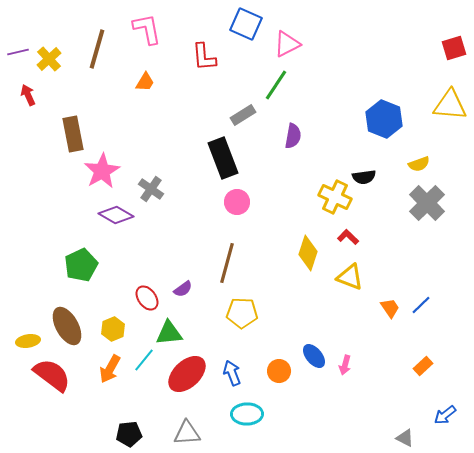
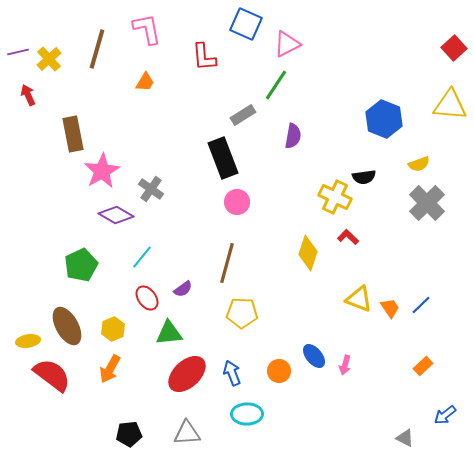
red square at (454, 48): rotated 25 degrees counterclockwise
yellow triangle at (350, 277): moved 9 px right, 22 px down
cyan line at (144, 360): moved 2 px left, 103 px up
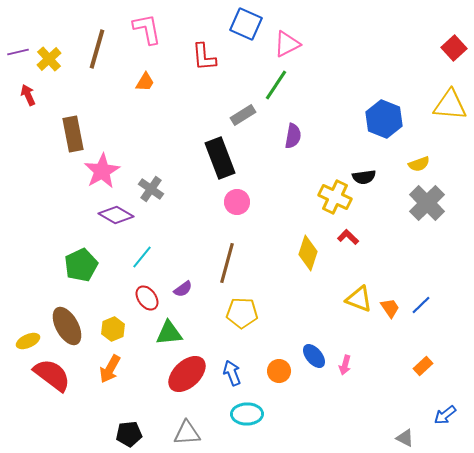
black rectangle at (223, 158): moved 3 px left
yellow ellipse at (28, 341): rotated 15 degrees counterclockwise
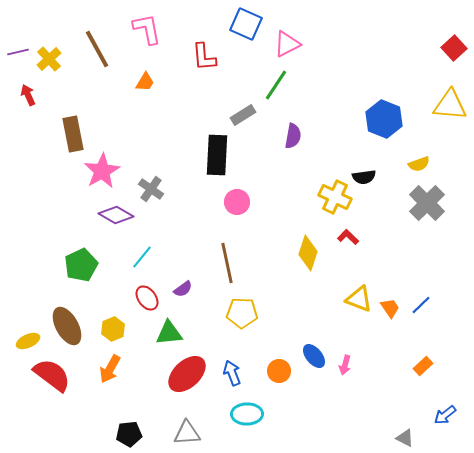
brown line at (97, 49): rotated 45 degrees counterclockwise
black rectangle at (220, 158): moved 3 px left, 3 px up; rotated 24 degrees clockwise
brown line at (227, 263): rotated 27 degrees counterclockwise
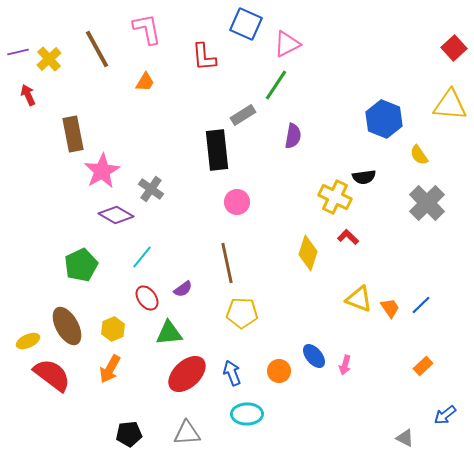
black rectangle at (217, 155): moved 5 px up; rotated 9 degrees counterclockwise
yellow semicircle at (419, 164): moved 9 px up; rotated 75 degrees clockwise
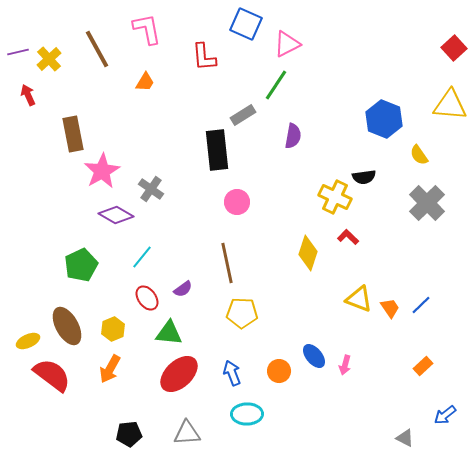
green triangle at (169, 333): rotated 12 degrees clockwise
red ellipse at (187, 374): moved 8 px left
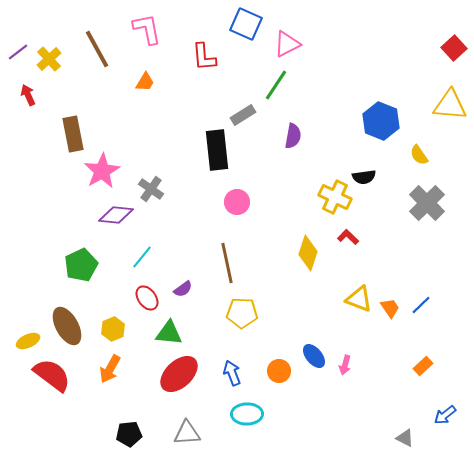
purple line at (18, 52): rotated 25 degrees counterclockwise
blue hexagon at (384, 119): moved 3 px left, 2 px down
purple diamond at (116, 215): rotated 24 degrees counterclockwise
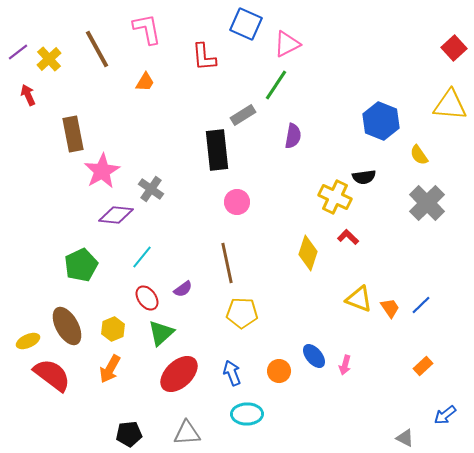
green triangle at (169, 333): moved 8 px left; rotated 48 degrees counterclockwise
